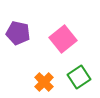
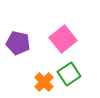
purple pentagon: moved 10 px down
green square: moved 10 px left, 3 px up
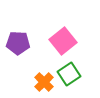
pink square: moved 2 px down
purple pentagon: rotated 10 degrees counterclockwise
